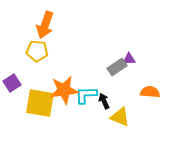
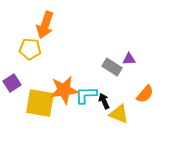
yellow pentagon: moved 7 px left, 2 px up
gray rectangle: moved 5 px left; rotated 66 degrees clockwise
orange semicircle: moved 5 px left, 2 px down; rotated 126 degrees clockwise
yellow triangle: moved 1 px left, 3 px up
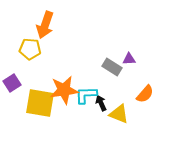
black arrow: moved 3 px left, 2 px down
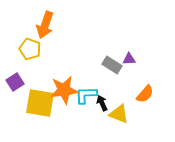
yellow pentagon: rotated 15 degrees clockwise
gray rectangle: moved 2 px up
purple square: moved 3 px right, 1 px up
black arrow: moved 1 px right
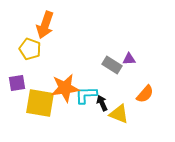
purple square: moved 2 px right, 1 px down; rotated 24 degrees clockwise
orange star: moved 1 px right, 2 px up
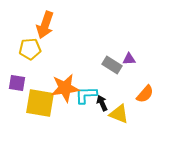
yellow pentagon: rotated 25 degrees counterclockwise
purple square: rotated 18 degrees clockwise
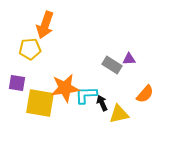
yellow triangle: rotated 35 degrees counterclockwise
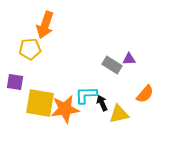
purple square: moved 2 px left, 1 px up
orange star: moved 21 px down
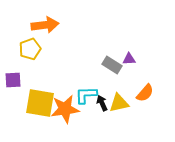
orange arrow: rotated 116 degrees counterclockwise
yellow pentagon: rotated 15 degrees counterclockwise
purple square: moved 2 px left, 2 px up; rotated 12 degrees counterclockwise
orange semicircle: moved 1 px up
yellow triangle: moved 11 px up
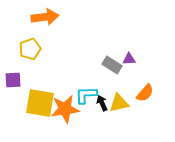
orange arrow: moved 8 px up
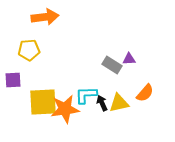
yellow pentagon: moved 1 px left, 1 px down; rotated 15 degrees clockwise
yellow square: moved 3 px right, 1 px up; rotated 12 degrees counterclockwise
